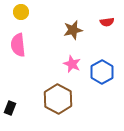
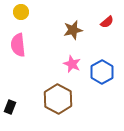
red semicircle: rotated 32 degrees counterclockwise
black rectangle: moved 1 px up
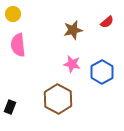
yellow circle: moved 8 px left, 2 px down
pink star: rotated 12 degrees counterclockwise
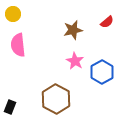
pink star: moved 3 px right, 3 px up; rotated 18 degrees clockwise
brown hexagon: moved 2 px left
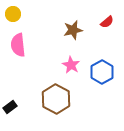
pink star: moved 4 px left, 4 px down
black rectangle: rotated 32 degrees clockwise
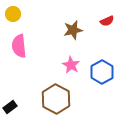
red semicircle: moved 1 px up; rotated 16 degrees clockwise
pink semicircle: moved 1 px right, 1 px down
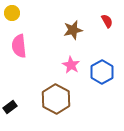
yellow circle: moved 1 px left, 1 px up
red semicircle: rotated 96 degrees counterclockwise
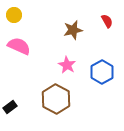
yellow circle: moved 2 px right, 2 px down
pink semicircle: rotated 120 degrees clockwise
pink star: moved 4 px left
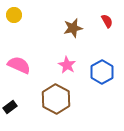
brown star: moved 2 px up
pink semicircle: moved 19 px down
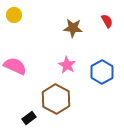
brown star: rotated 18 degrees clockwise
pink semicircle: moved 4 px left, 1 px down
black rectangle: moved 19 px right, 11 px down
